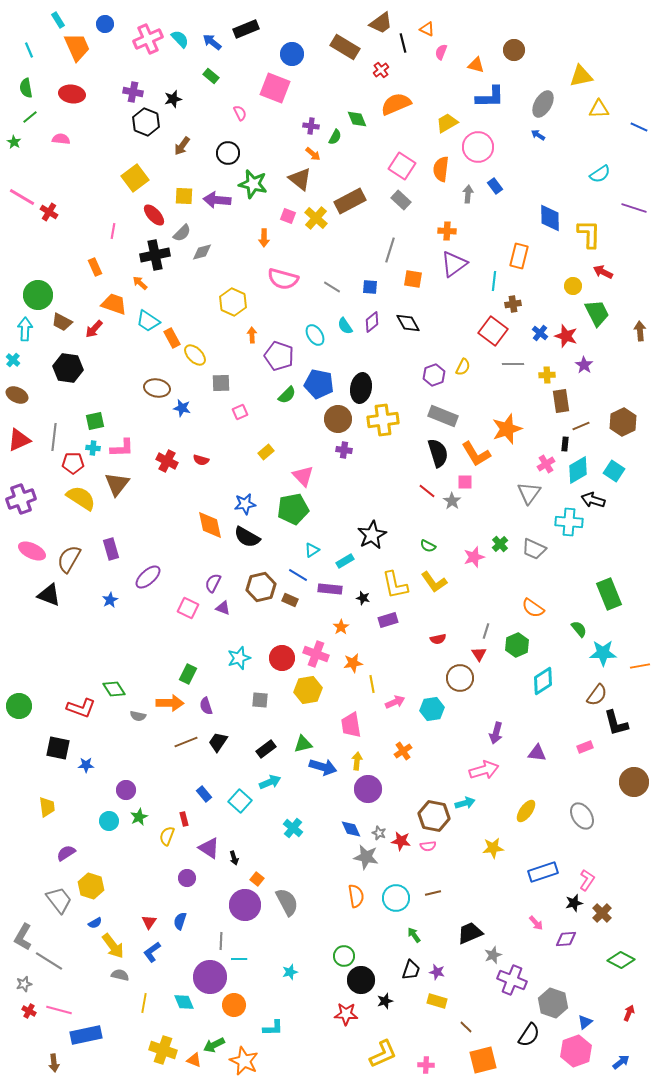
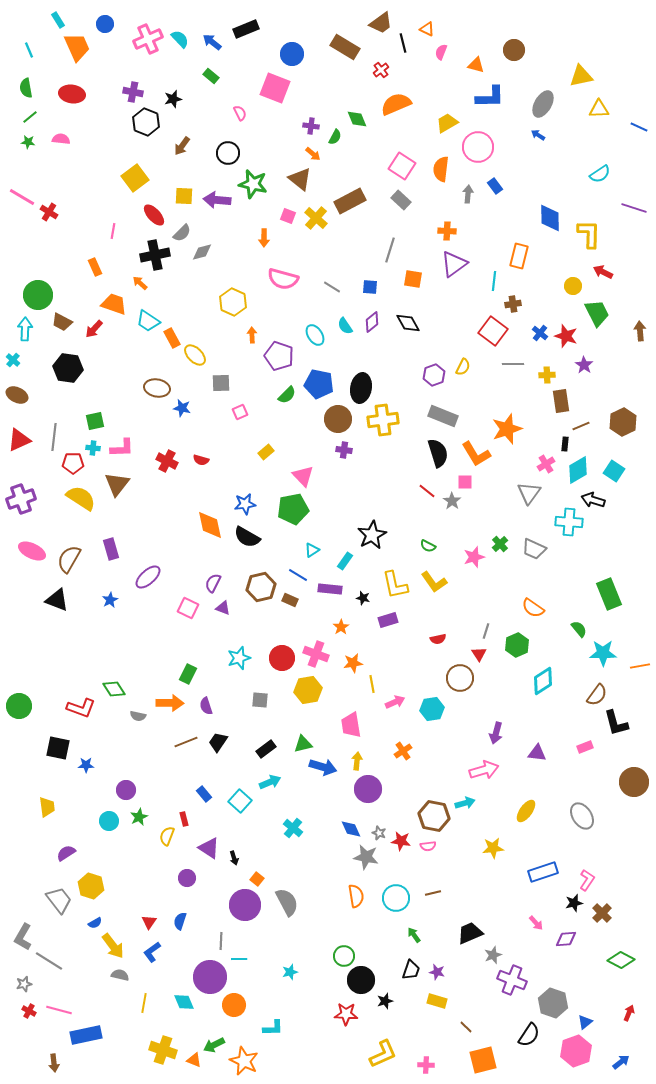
green star at (14, 142): moved 14 px right; rotated 24 degrees counterclockwise
cyan rectangle at (345, 561): rotated 24 degrees counterclockwise
black triangle at (49, 595): moved 8 px right, 5 px down
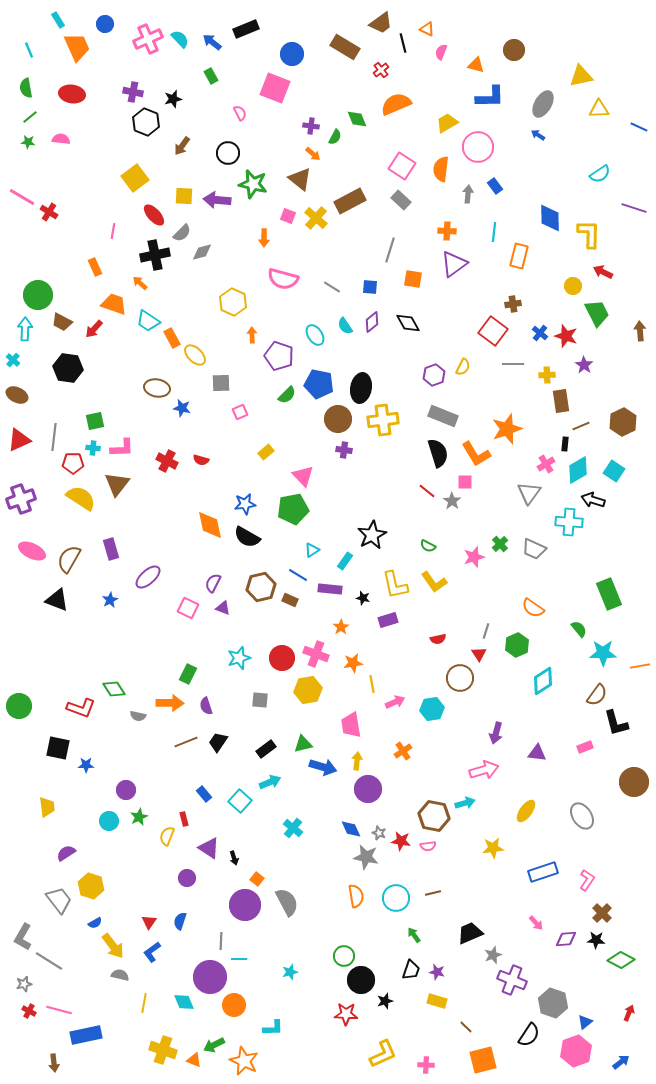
green rectangle at (211, 76): rotated 21 degrees clockwise
cyan line at (494, 281): moved 49 px up
black star at (574, 903): moved 22 px right, 37 px down; rotated 18 degrees clockwise
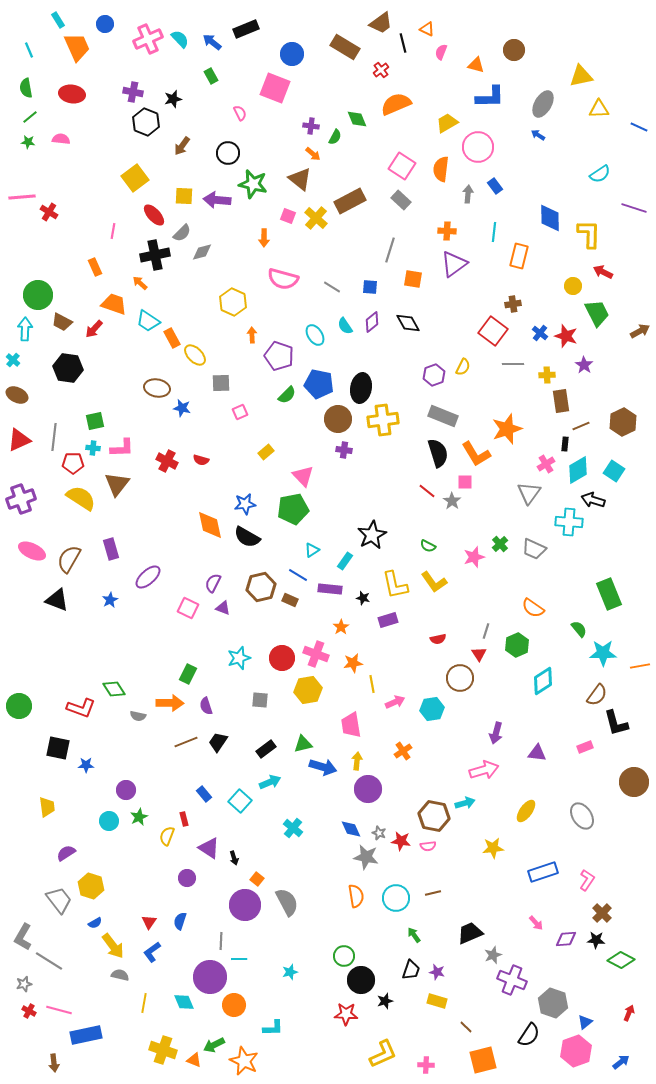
pink line at (22, 197): rotated 36 degrees counterclockwise
brown arrow at (640, 331): rotated 66 degrees clockwise
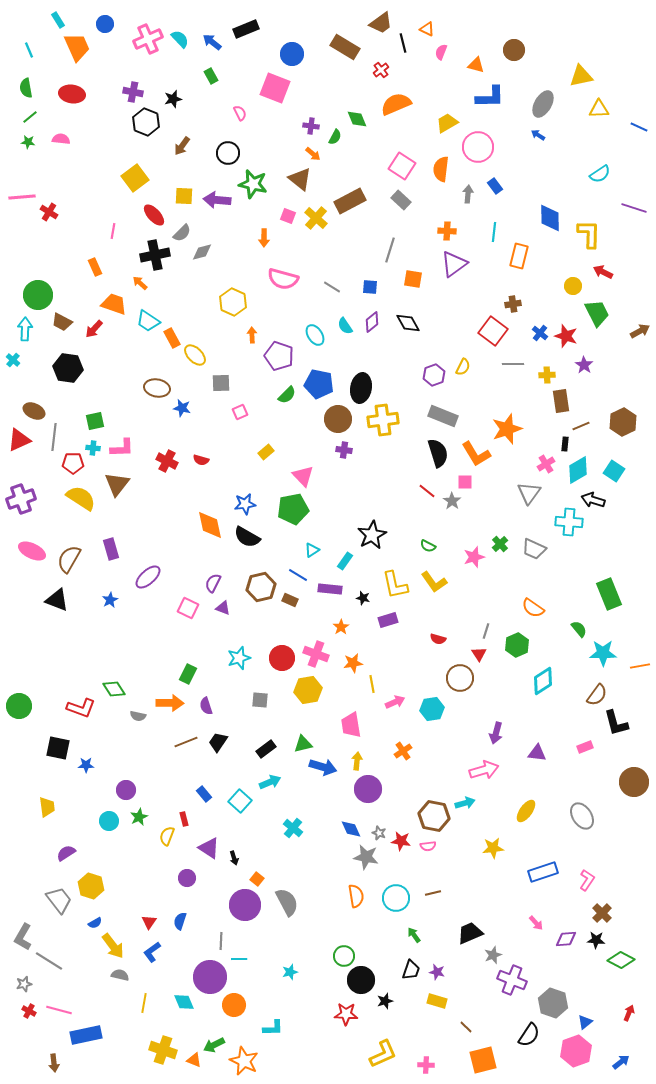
brown ellipse at (17, 395): moved 17 px right, 16 px down
red semicircle at (438, 639): rotated 28 degrees clockwise
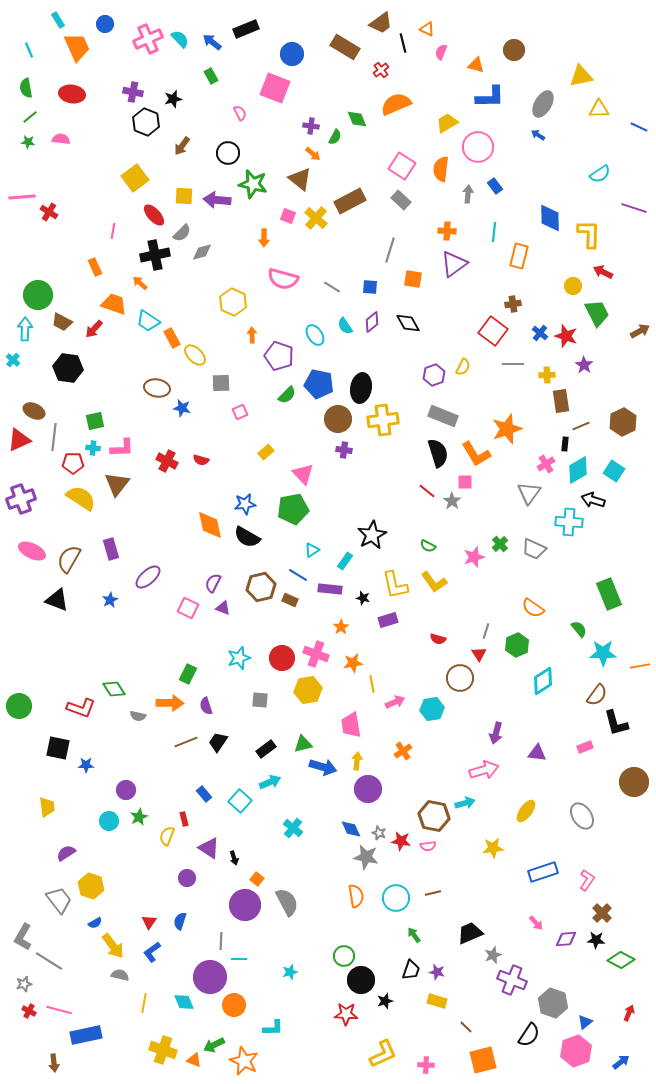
pink triangle at (303, 476): moved 2 px up
